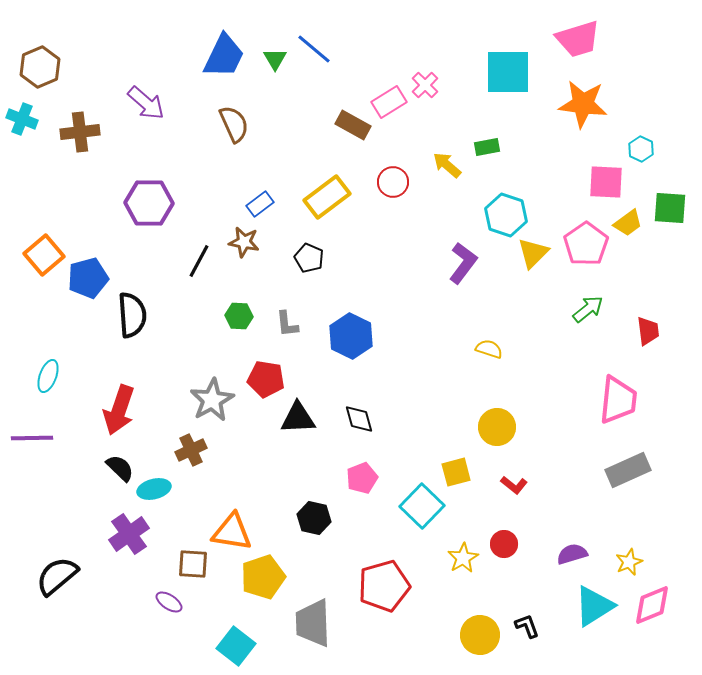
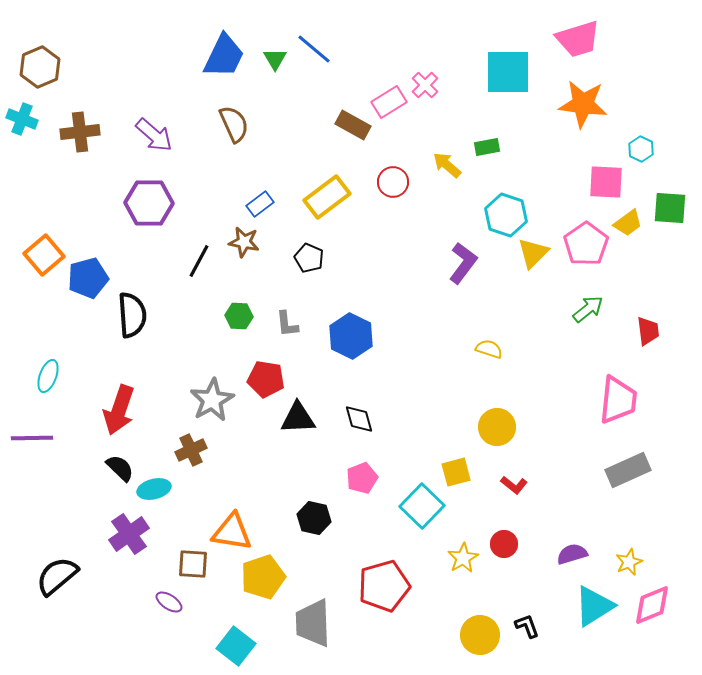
purple arrow at (146, 103): moved 8 px right, 32 px down
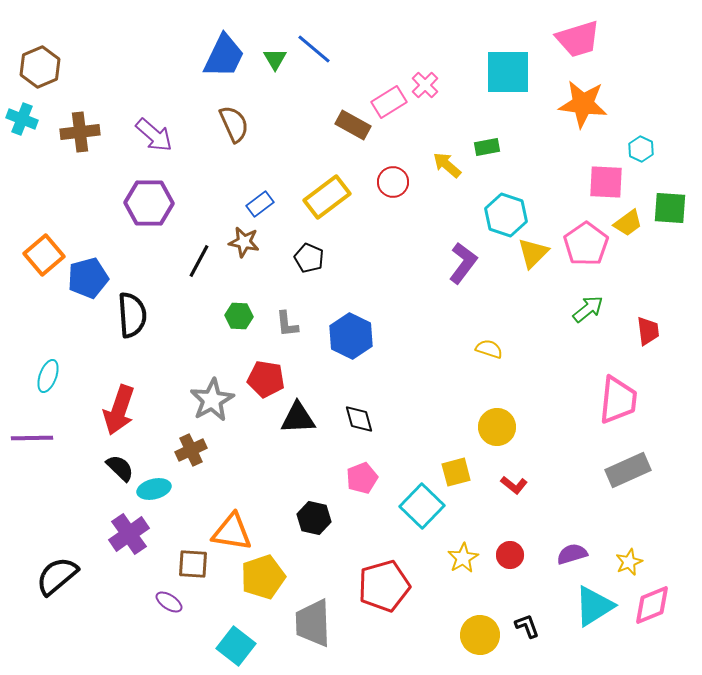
red circle at (504, 544): moved 6 px right, 11 px down
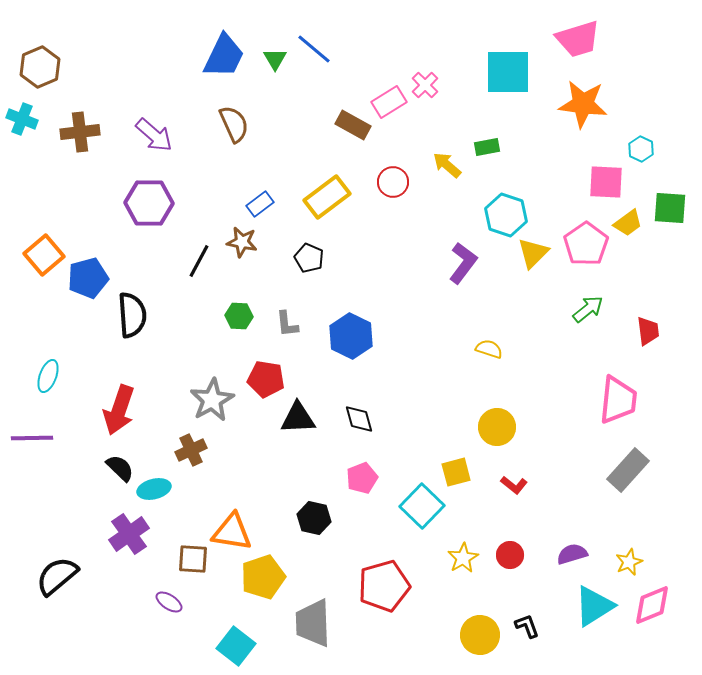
brown star at (244, 242): moved 2 px left
gray rectangle at (628, 470): rotated 24 degrees counterclockwise
brown square at (193, 564): moved 5 px up
